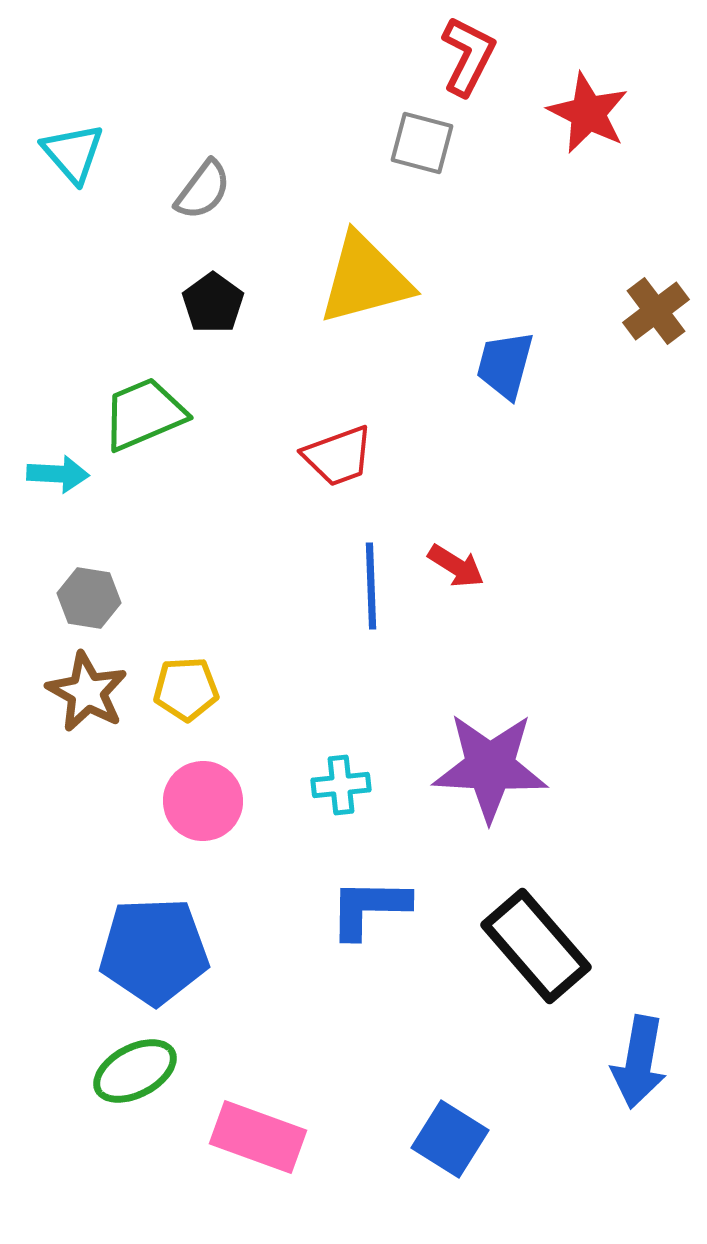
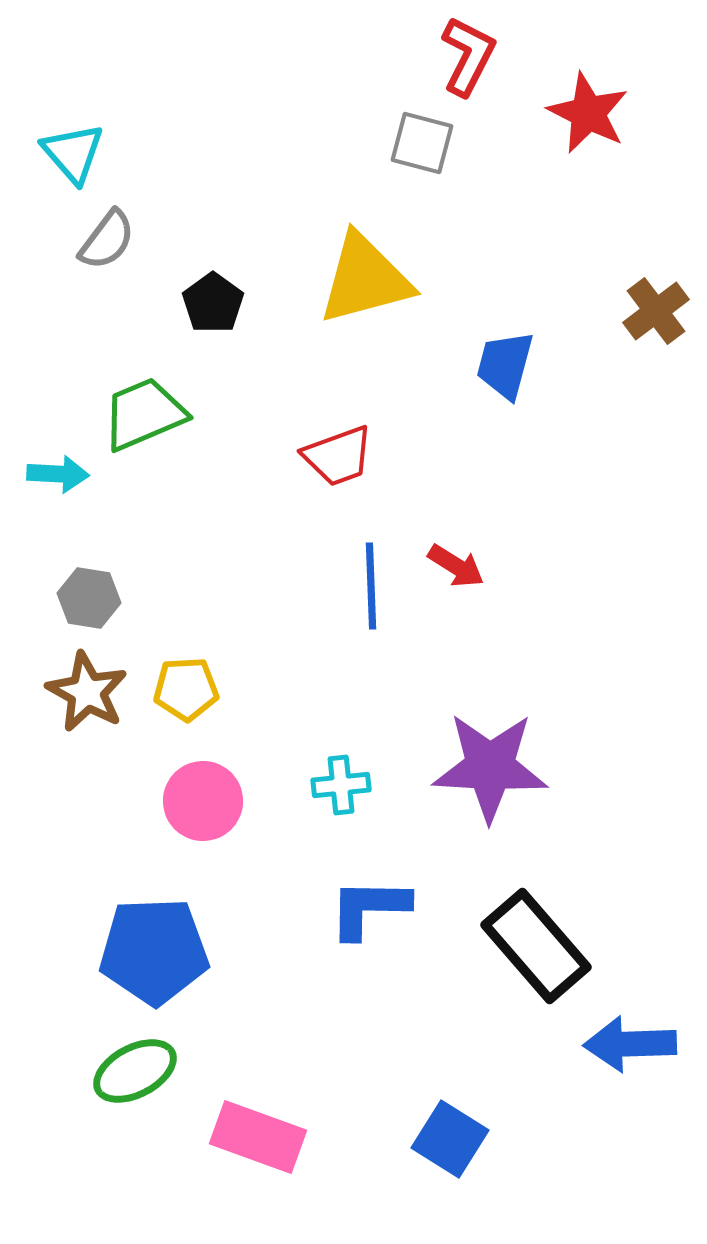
gray semicircle: moved 96 px left, 50 px down
blue arrow: moved 9 px left, 18 px up; rotated 78 degrees clockwise
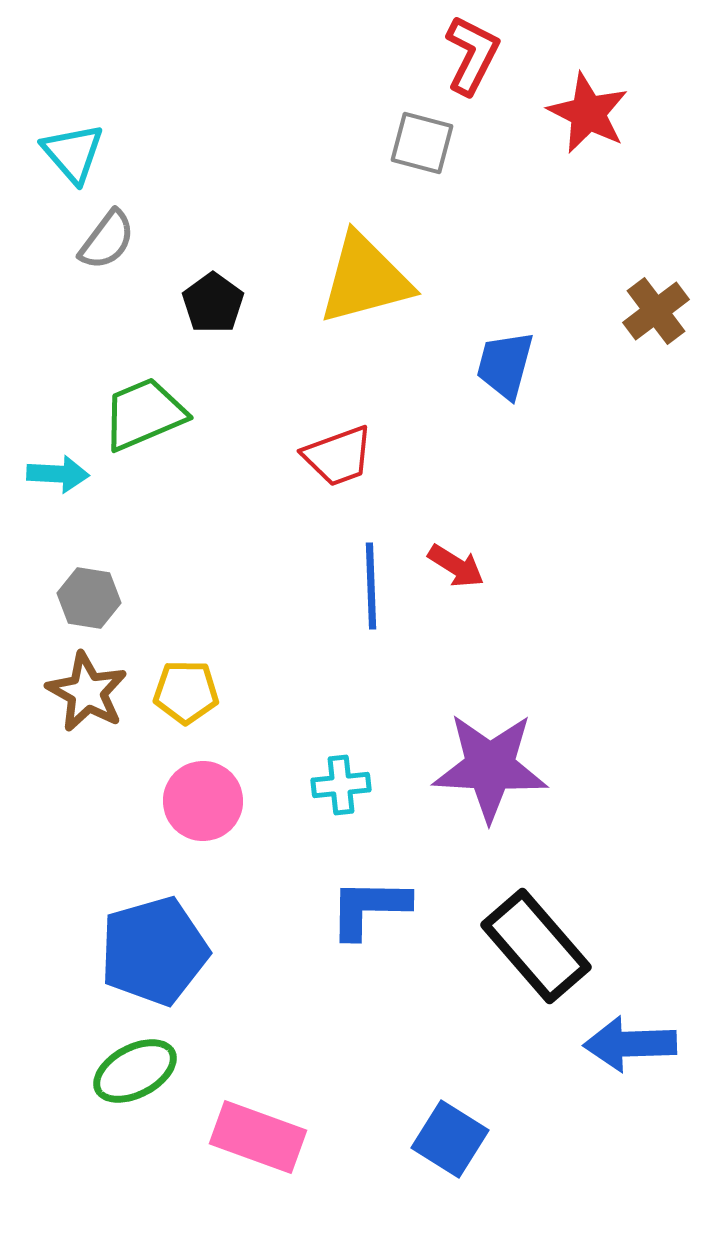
red L-shape: moved 4 px right, 1 px up
yellow pentagon: moved 3 px down; rotated 4 degrees clockwise
blue pentagon: rotated 14 degrees counterclockwise
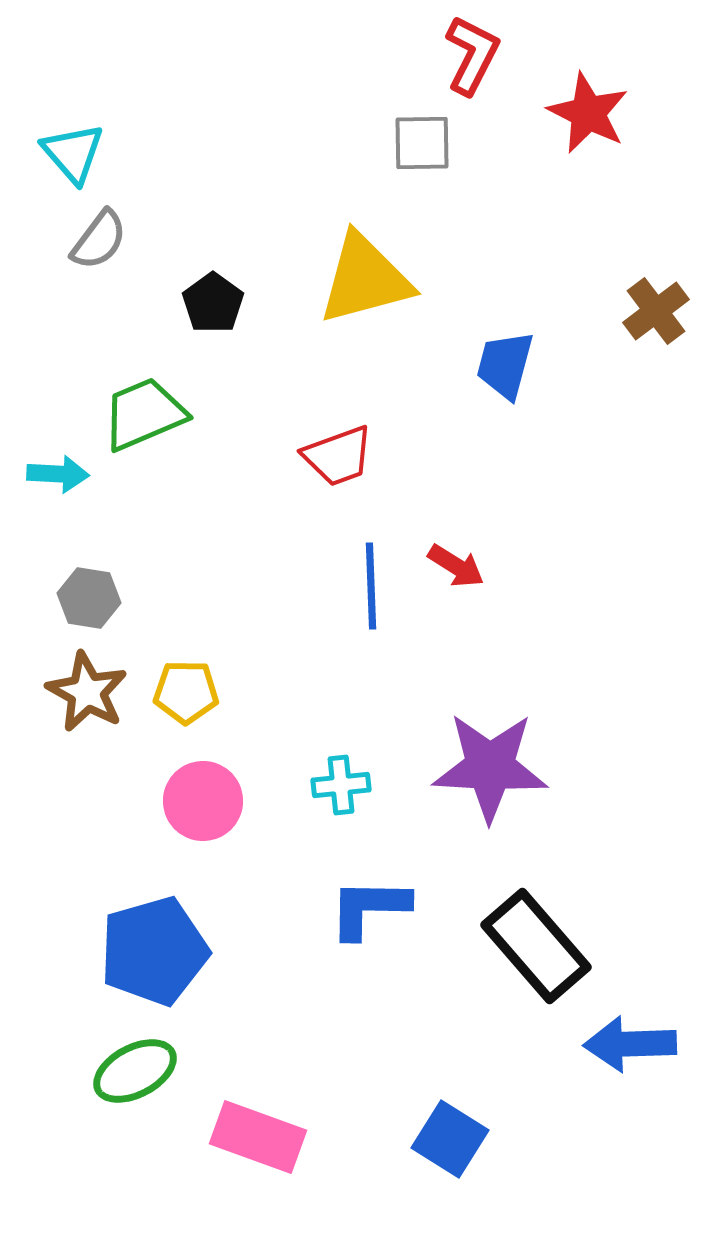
gray square: rotated 16 degrees counterclockwise
gray semicircle: moved 8 px left
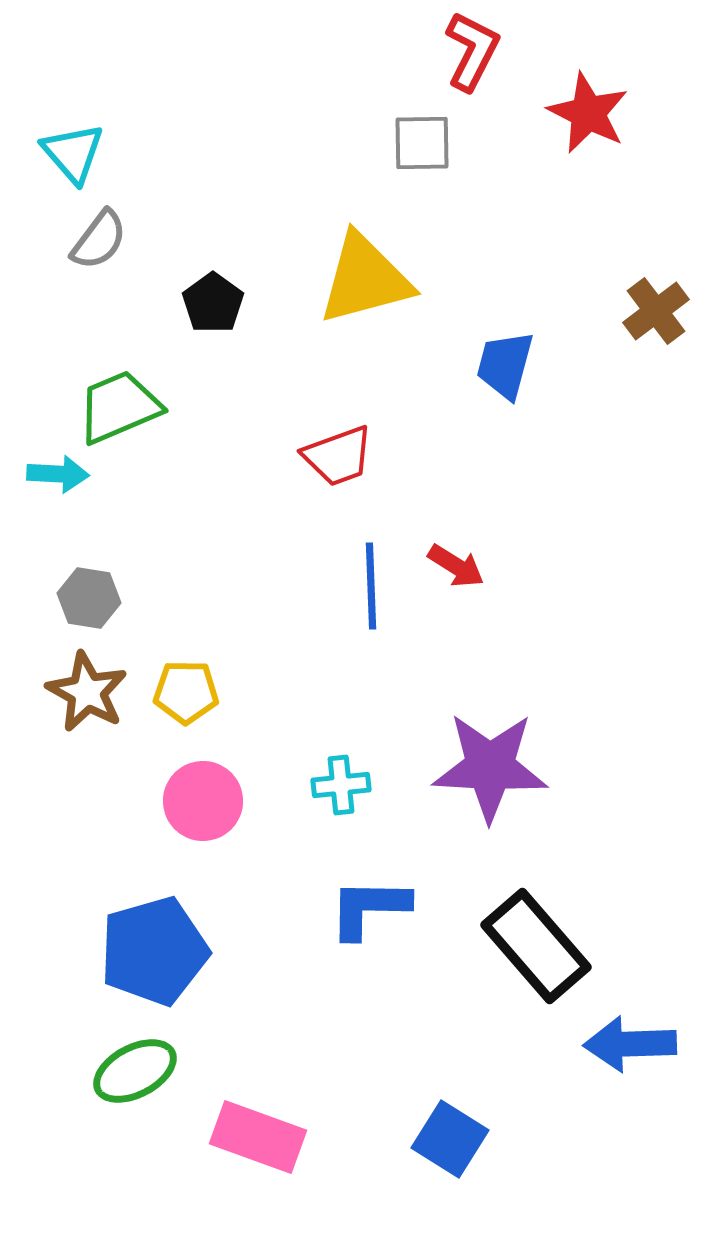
red L-shape: moved 4 px up
green trapezoid: moved 25 px left, 7 px up
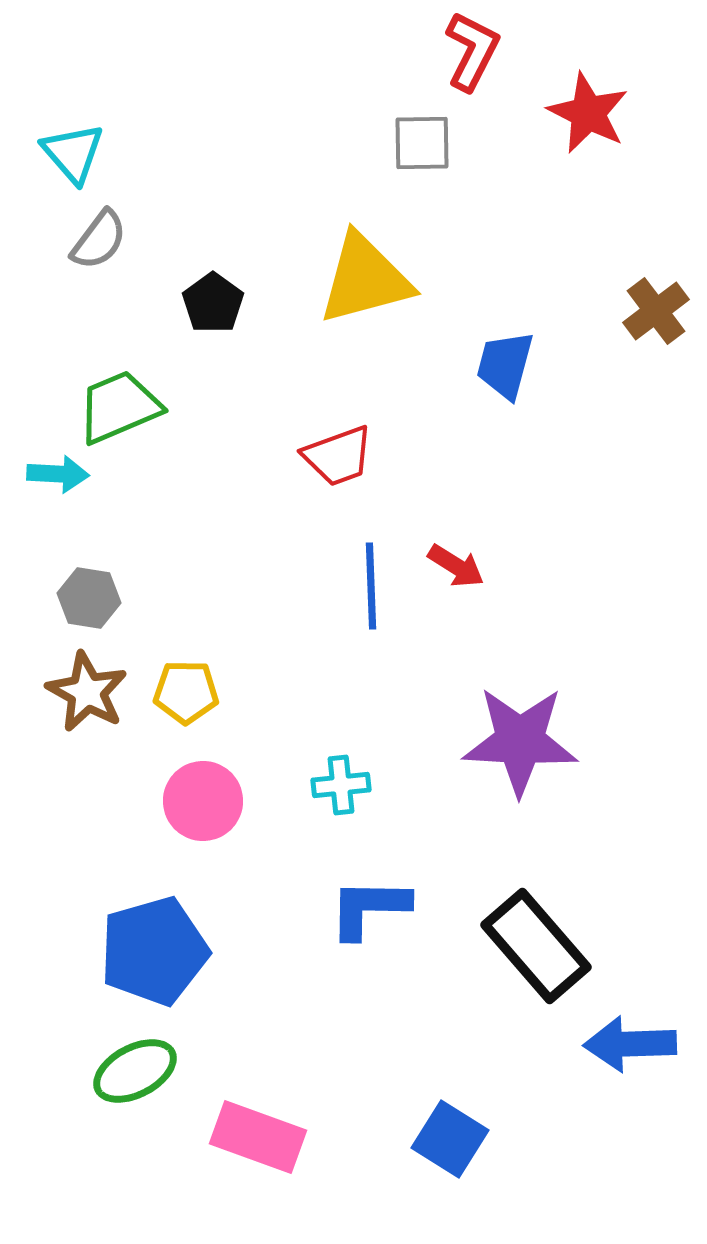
purple star: moved 30 px right, 26 px up
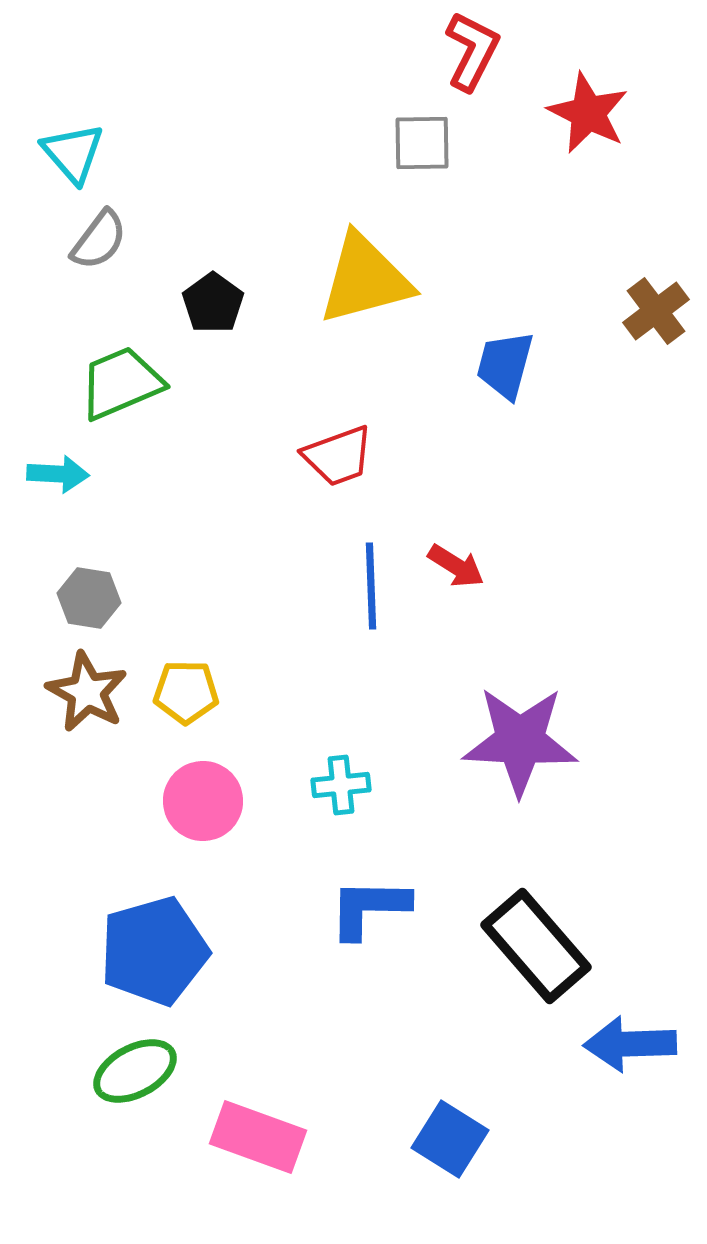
green trapezoid: moved 2 px right, 24 px up
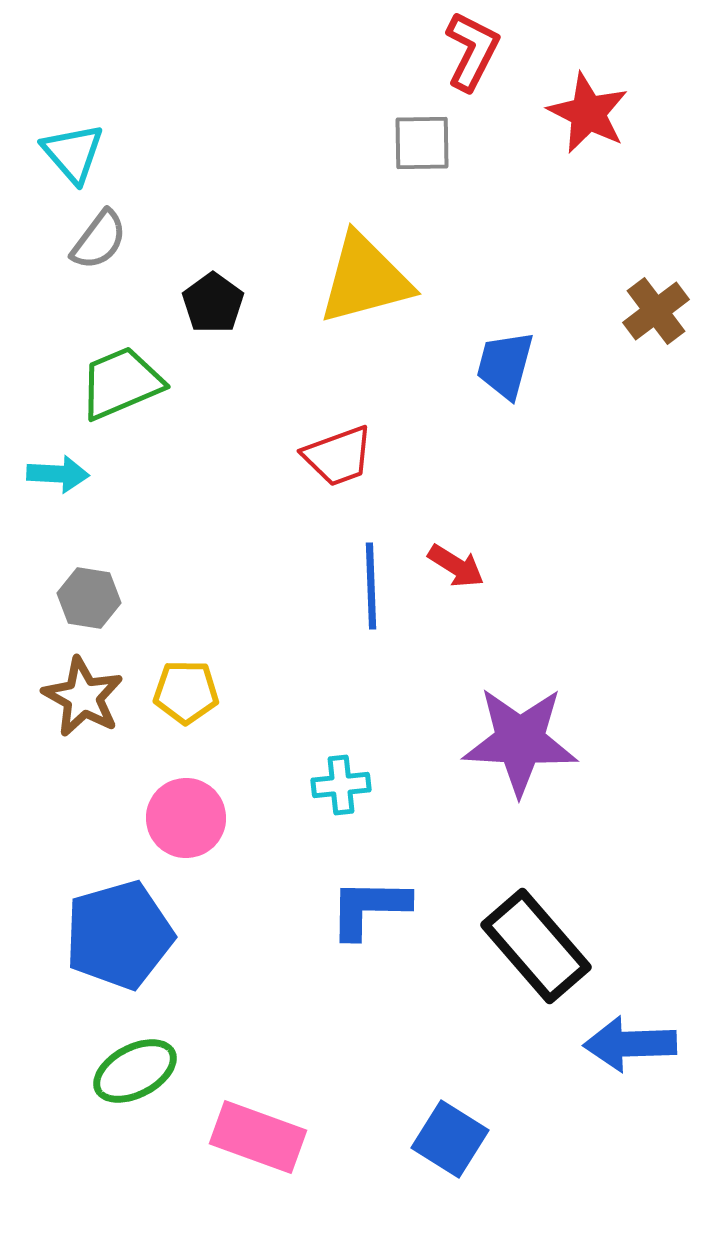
brown star: moved 4 px left, 5 px down
pink circle: moved 17 px left, 17 px down
blue pentagon: moved 35 px left, 16 px up
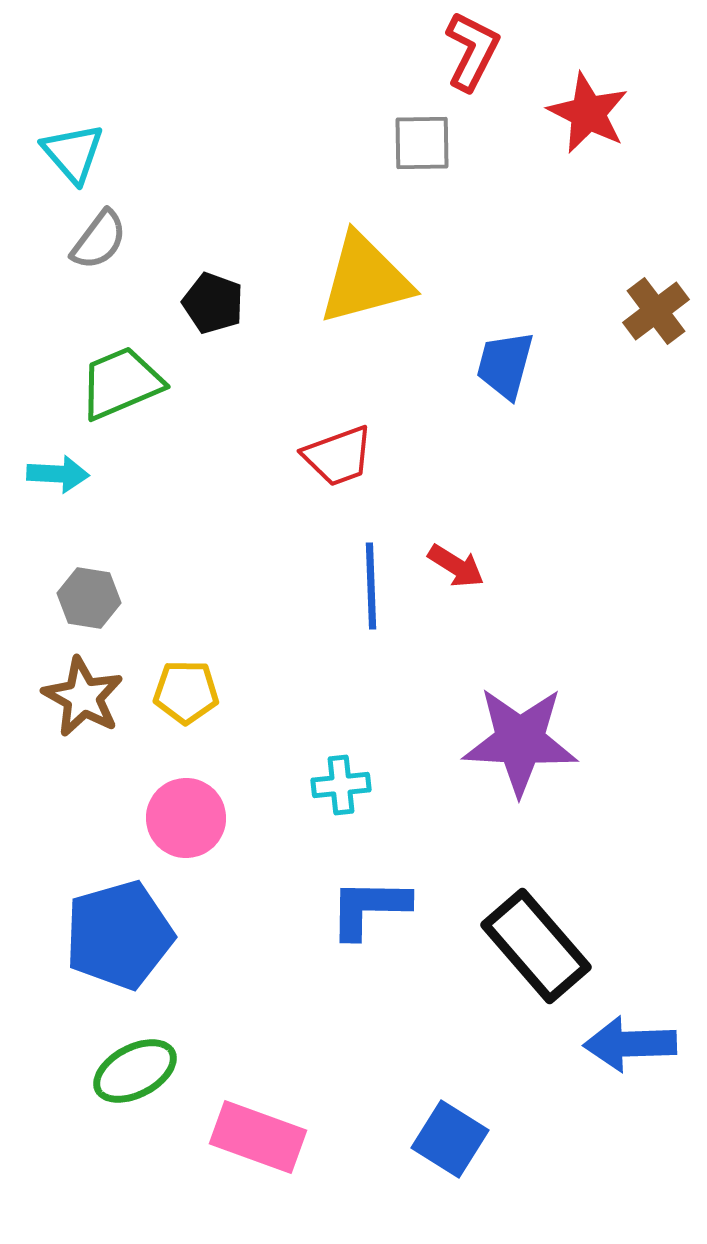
black pentagon: rotated 16 degrees counterclockwise
